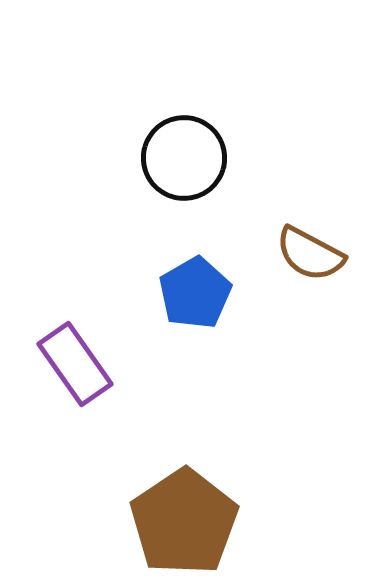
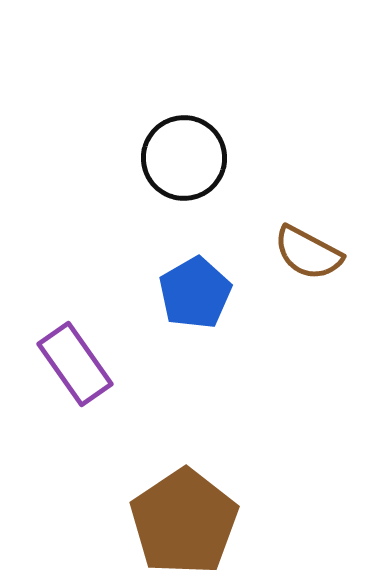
brown semicircle: moved 2 px left, 1 px up
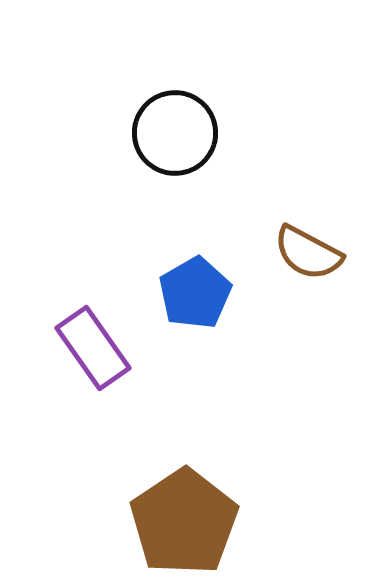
black circle: moved 9 px left, 25 px up
purple rectangle: moved 18 px right, 16 px up
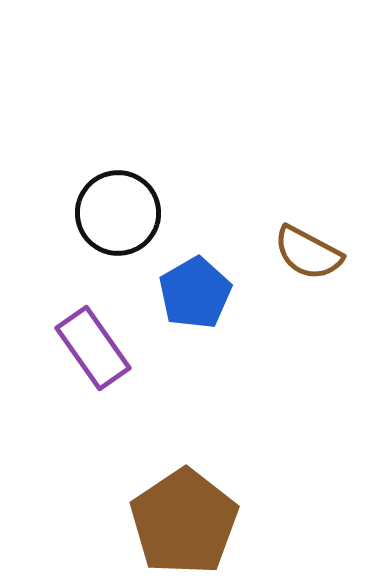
black circle: moved 57 px left, 80 px down
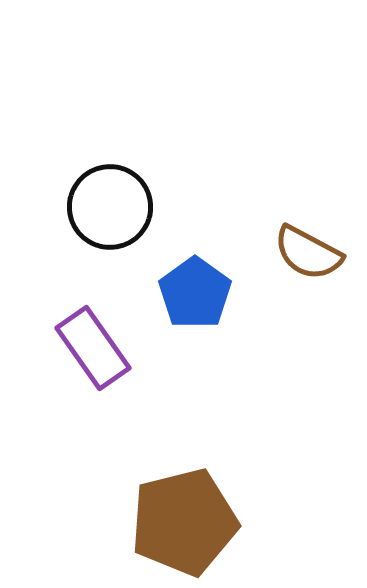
black circle: moved 8 px left, 6 px up
blue pentagon: rotated 6 degrees counterclockwise
brown pentagon: rotated 20 degrees clockwise
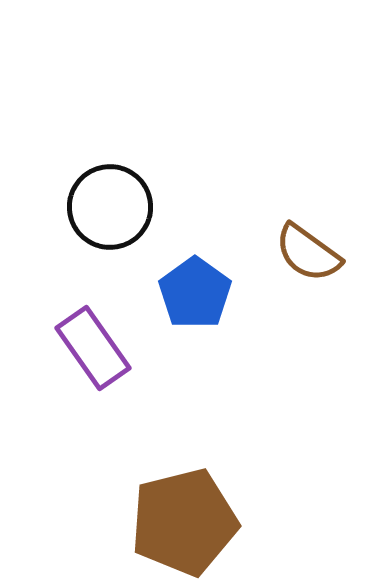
brown semicircle: rotated 8 degrees clockwise
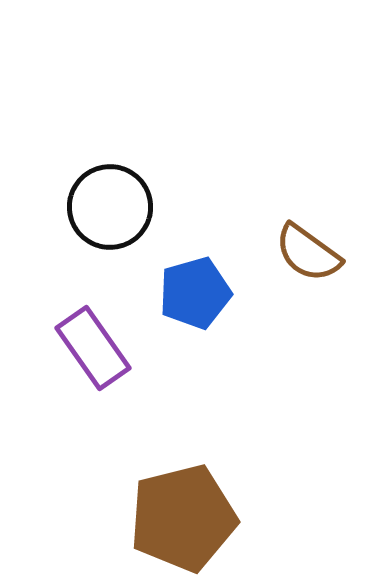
blue pentagon: rotated 20 degrees clockwise
brown pentagon: moved 1 px left, 4 px up
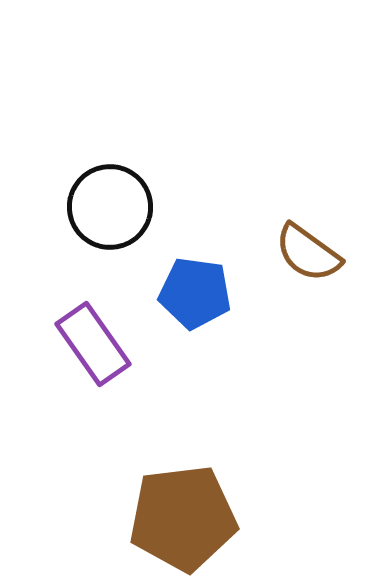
blue pentagon: rotated 24 degrees clockwise
purple rectangle: moved 4 px up
brown pentagon: rotated 7 degrees clockwise
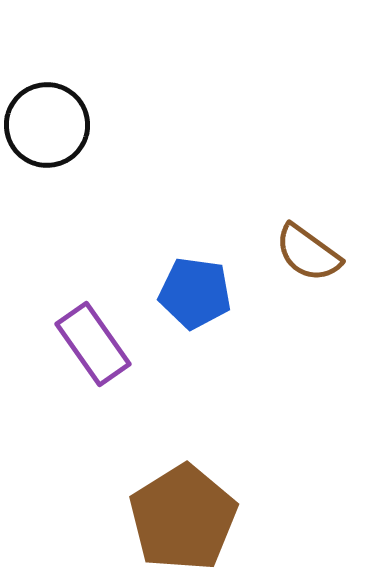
black circle: moved 63 px left, 82 px up
brown pentagon: rotated 25 degrees counterclockwise
